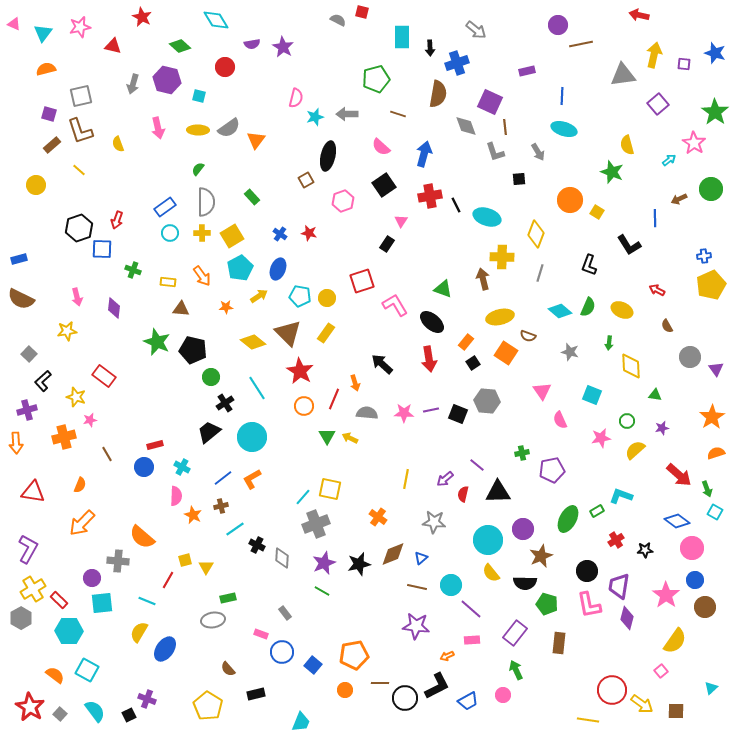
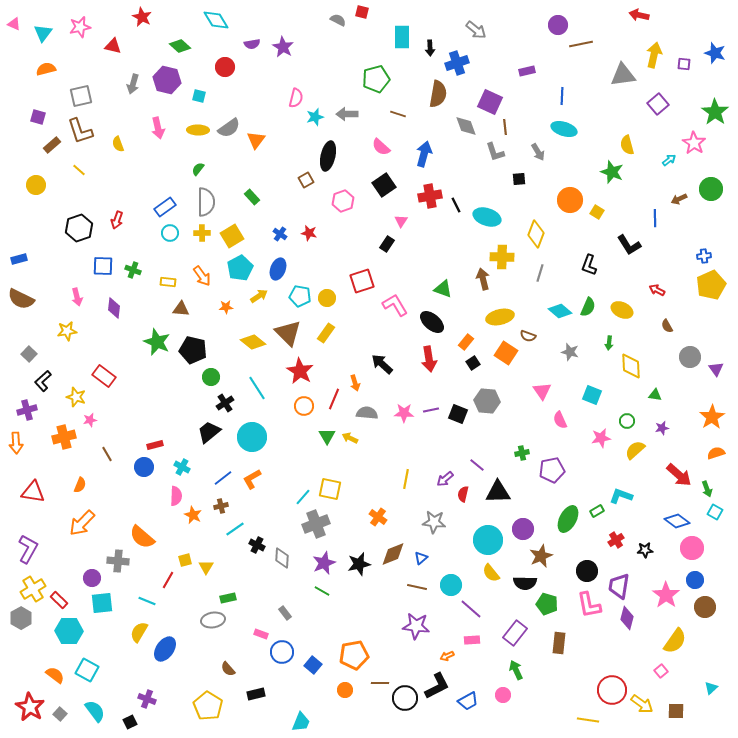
purple square at (49, 114): moved 11 px left, 3 px down
blue square at (102, 249): moved 1 px right, 17 px down
black square at (129, 715): moved 1 px right, 7 px down
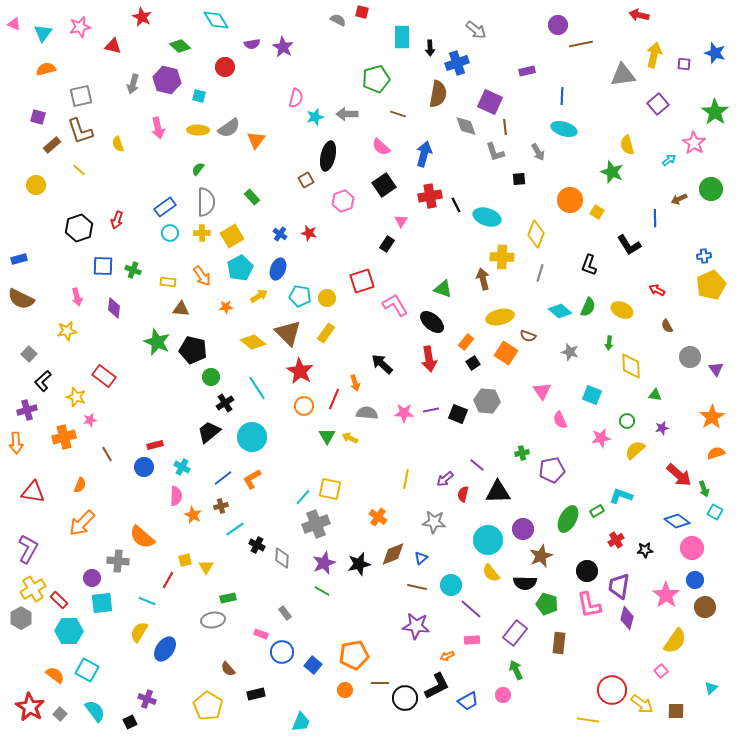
green arrow at (707, 489): moved 3 px left
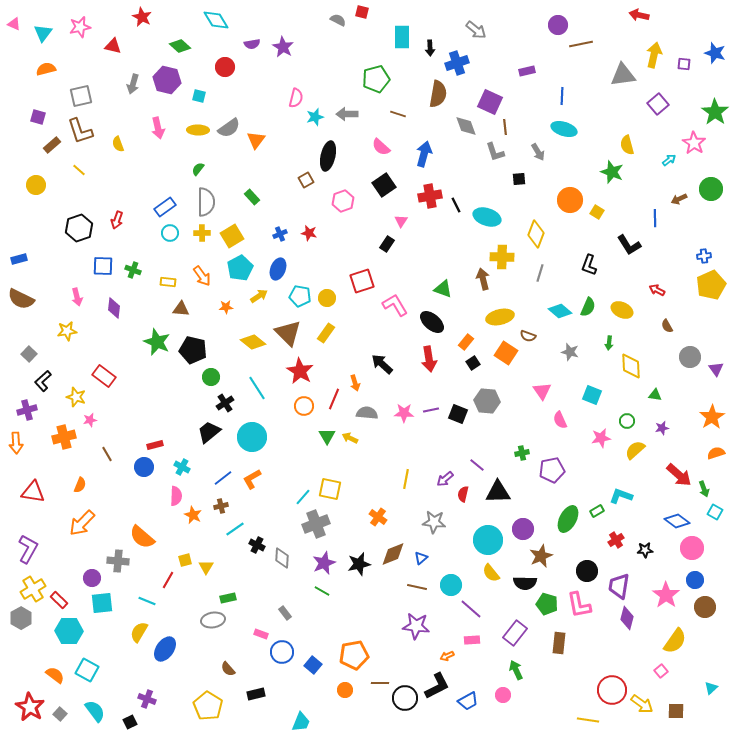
blue cross at (280, 234): rotated 32 degrees clockwise
pink L-shape at (589, 605): moved 10 px left
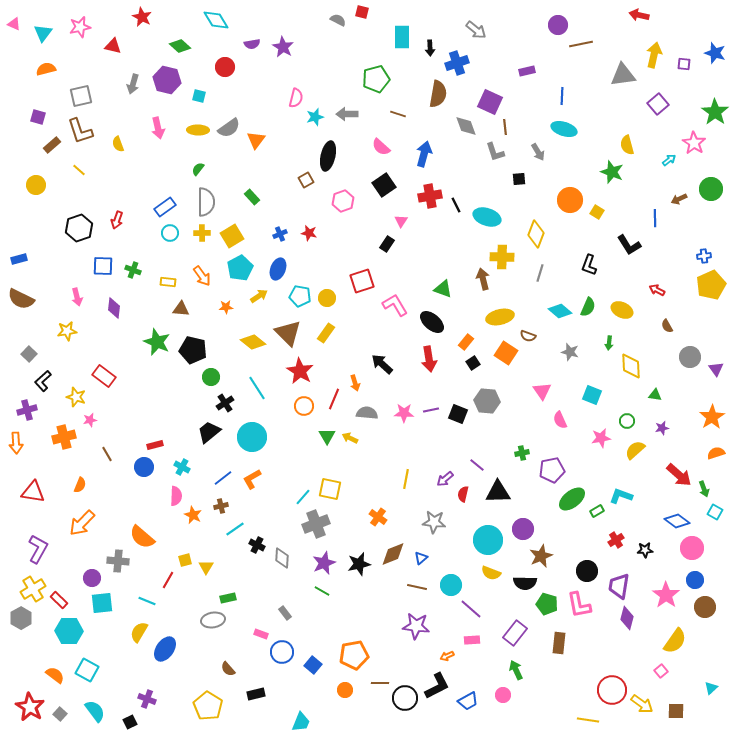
green ellipse at (568, 519): moved 4 px right, 20 px up; rotated 24 degrees clockwise
purple L-shape at (28, 549): moved 10 px right
yellow semicircle at (491, 573): rotated 30 degrees counterclockwise
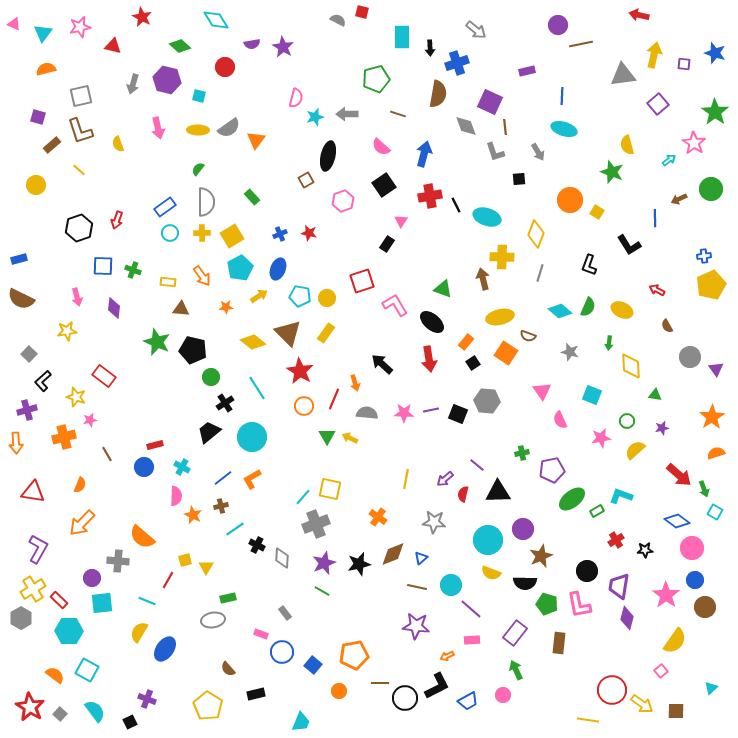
orange circle at (345, 690): moved 6 px left, 1 px down
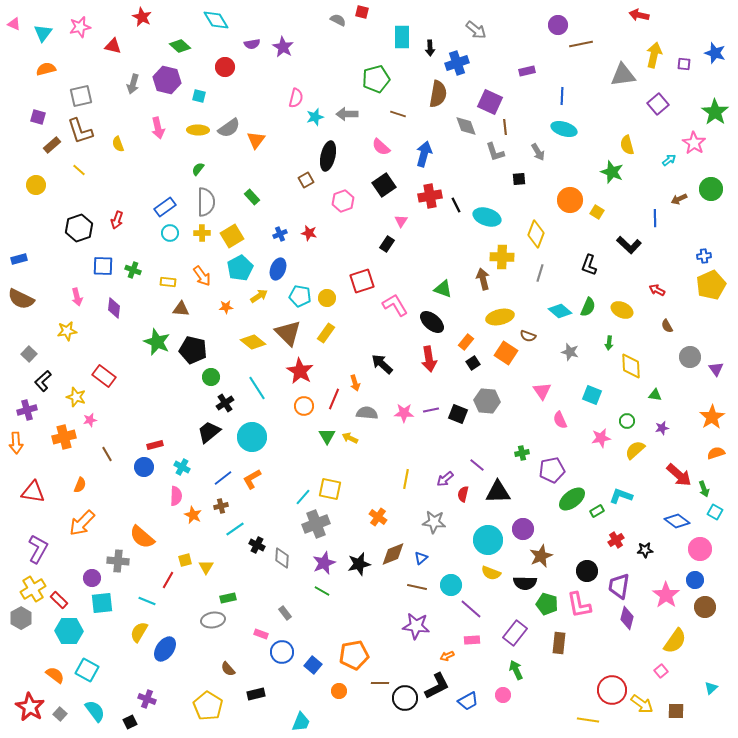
black L-shape at (629, 245): rotated 15 degrees counterclockwise
pink circle at (692, 548): moved 8 px right, 1 px down
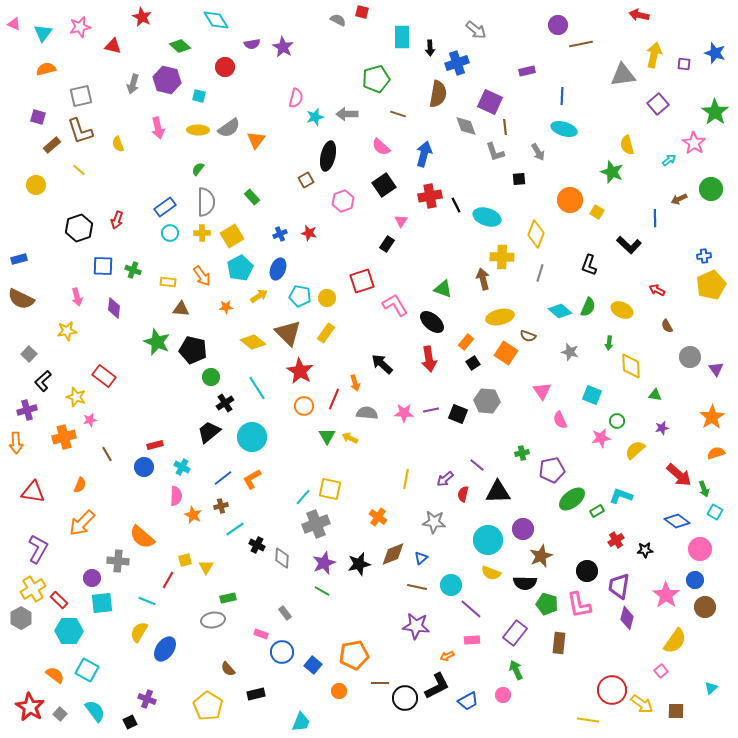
green circle at (627, 421): moved 10 px left
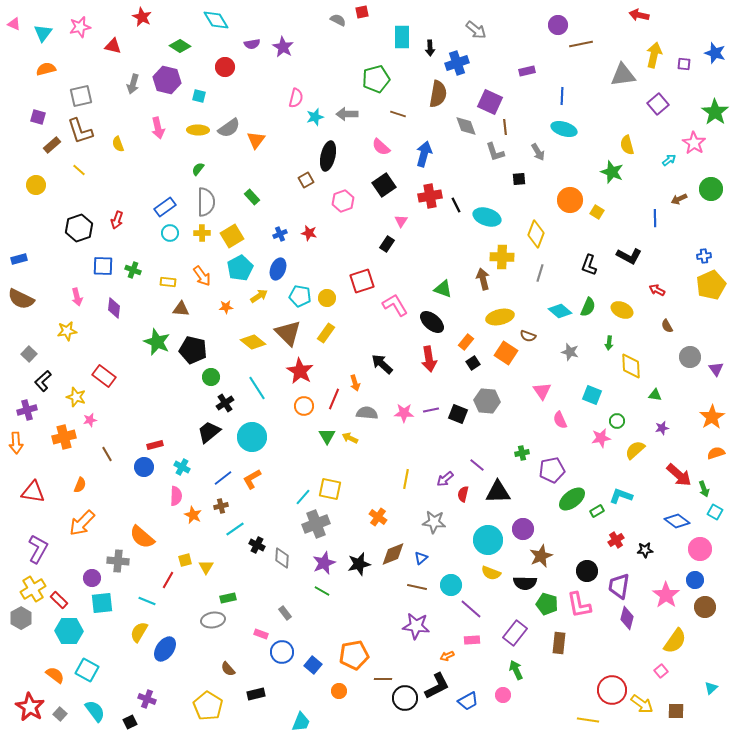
red square at (362, 12): rotated 24 degrees counterclockwise
green diamond at (180, 46): rotated 10 degrees counterclockwise
black L-shape at (629, 245): moved 11 px down; rotated 15 degrees counterclockwise
brown line at (380, 683): moved 3 px right, 4 px up
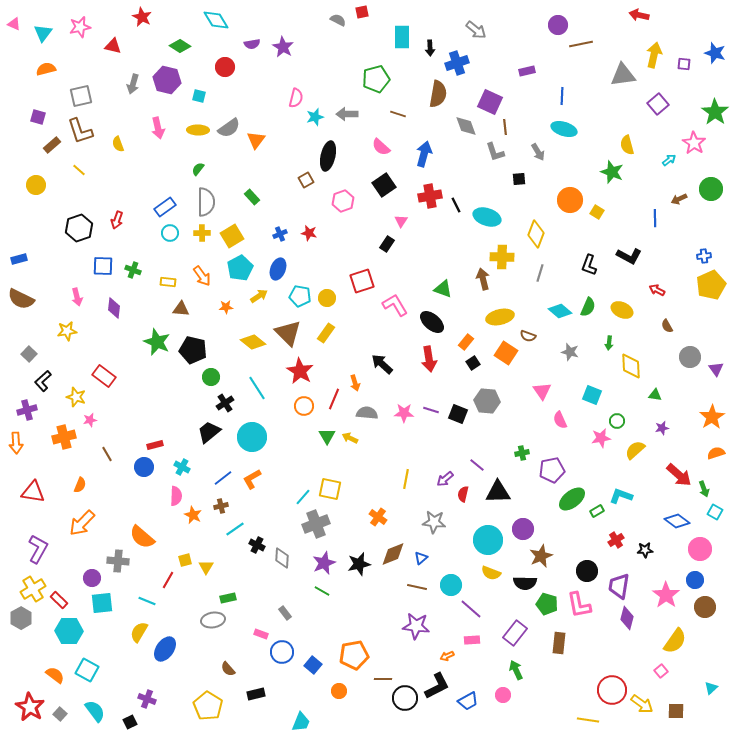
purple line at (431, 410): rotated 28 degrees clockwise
